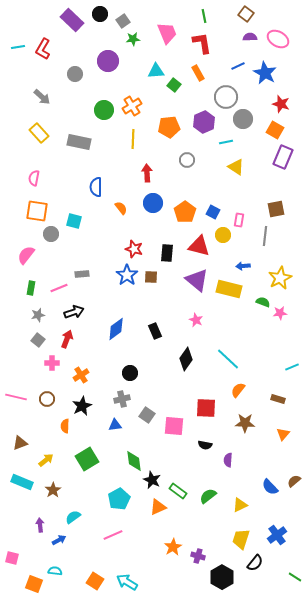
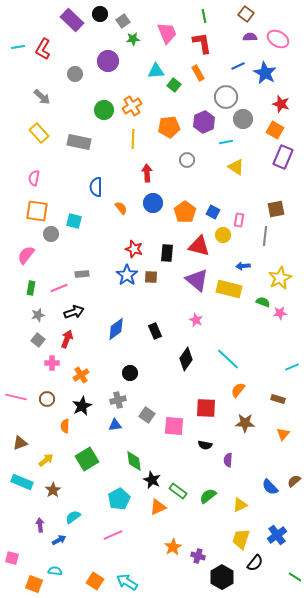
gray cross at (122, 399): moved 4 px left, 1 px down
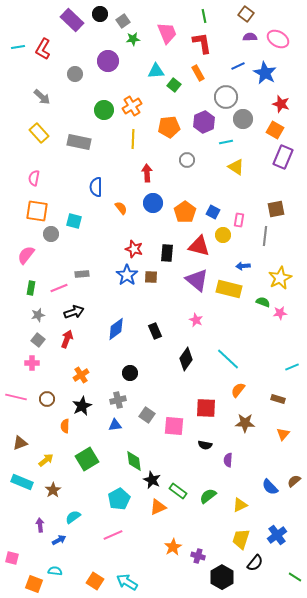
pink cross at (52, 363): moved 20 px left
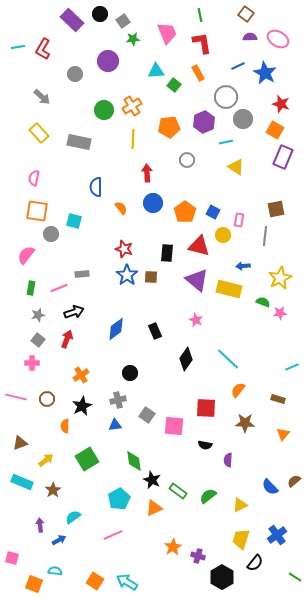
green line at (204, 16): moved 4 px left, 1 px up
red star at (134, 249): moved 10 px left
orange triangle at (158, 507): moved 4 px left, 1 px down
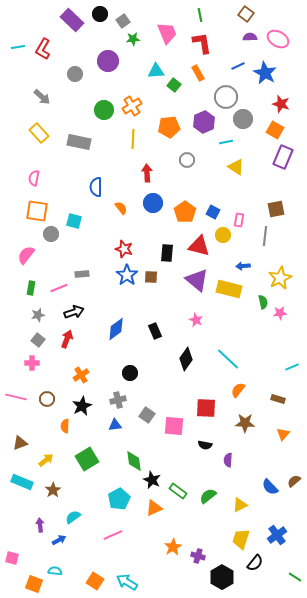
green semicircle at (263, 302): rotated 56 degrees clockwise
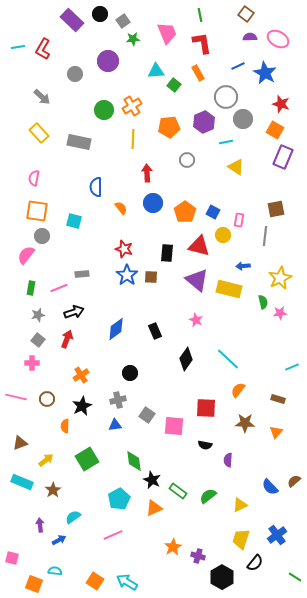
gray circle at (51, 234): moved 9 px left, 2 px down
orange triangle at (283, 434): moved 7 px left, 2 px up
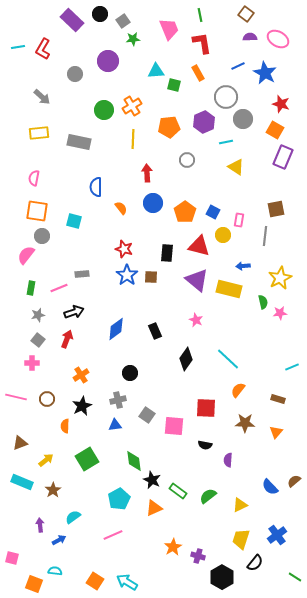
pink trapezoid at (167, 33): moved 2 px right, 4 px up
green square at (174, 85): rotated 24 degrees counterclockwise
yellow rectangle at (39, 133): rotated 54 degrees counterclockwise
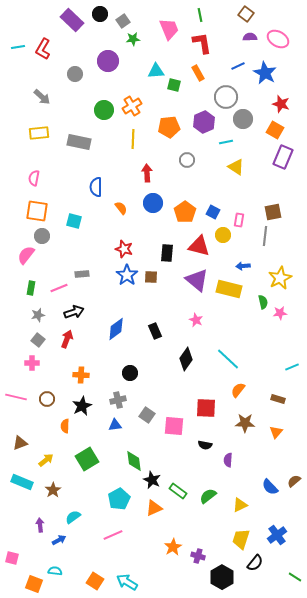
brown square at (276, 209): moved 3 px left, 3 px down
orange cross at (81, 375): rotated 35 degrees clockwise
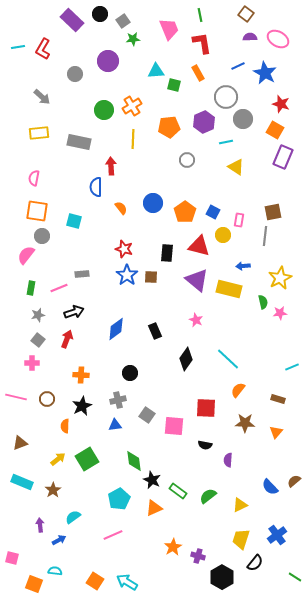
red arrow at (147, 173): moved 36 px left, 7 px up
yellow arrow at (46, 460): moved 12 px right, 1 px up
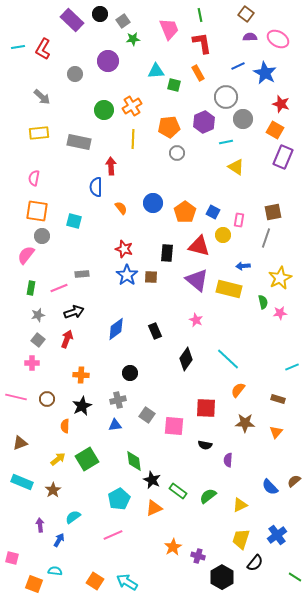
gray circle at (187, 160): moved 10 px left, 7 px up
gray line at (265, 236): moved 1 px right, 2 px down; rotated 12 degrees clockwise
blue arrow at (59, 540): rotated 32 degrees counterclockwise
